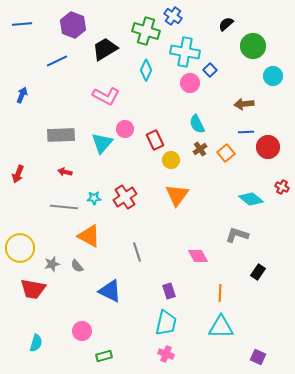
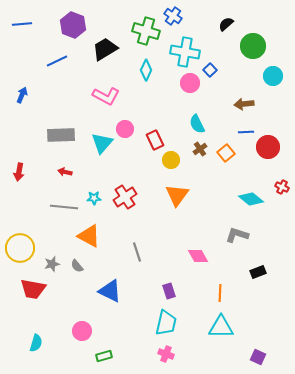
red arrow at (18, 174): moved 1 px right, 2 px up; rotated 12 degrees counterclockwise
black rectangle at (258, 272): rotated 35 degrees clockwise
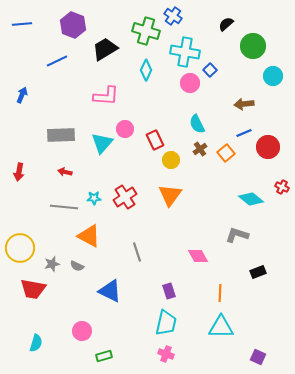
pink L-shape at (106, 96): rotated 24 degrees counterclockwise
blue line at (246, 132): moved 2 px left, 1 px down; rotated 21 degrees counterclockwise
orange triangle at (177, 195): moved 7 px left
gray semicircle at (77, 266): rotated 24 degrees counterclockwise
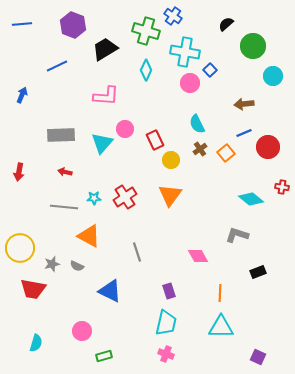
blue line at (57, 61): moved 5 px down
red cross at (282, 187): rotated 16 degrees counterclockwise
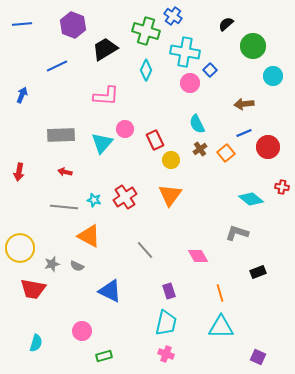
cyan star at (94, 198): moved 2 px down; rotated 16 degrees clockwise
gray L-shape at (237, 235): moved 2 px up
gray line at (137, 252): moved 8 px right, 2 px up; rotated 24 degrees counterclockwise
orange line at (220, 293): rotated 18 degrees counterclockwise
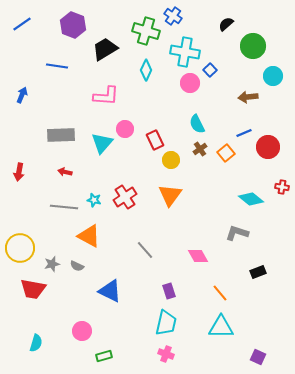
blue line at (22, 24): rotated 30 degrees counterclockwise
blue line at (57, 66): rotated 35 degrees clockwise
brown arrow at (244, 104): moved 4 px right, 7 px up
orange line at (220, 293): rotated 24 degrees counterclockwise
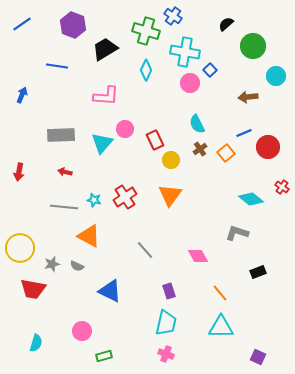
cyan circle at (273, 76): moved 3 px right
red cross at (282, 187): rotated 24 degrees clockwise
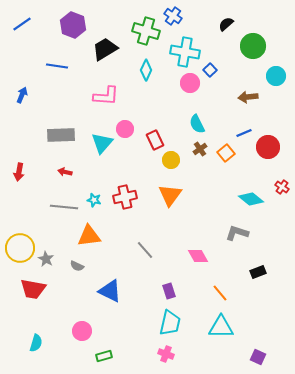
red cross at (125, 197): rotated 20 degrees clockwise
orange triangle at (89, 236): rotated 35 degrees counterclockwise
gray star at (52, 264): moved 6 px left, 5 px up; rotated 28 degrees counterclockwise
cyan trapezoid at (166, 323): moved 4 px right
